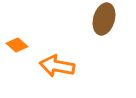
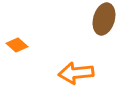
orange arrow: moved 19 px right, 7 px down; rotated 16 degrees counterclockwise
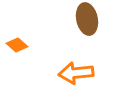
brown ellipse: moved 17 px left; rotated 28 degrees counterclockwise
